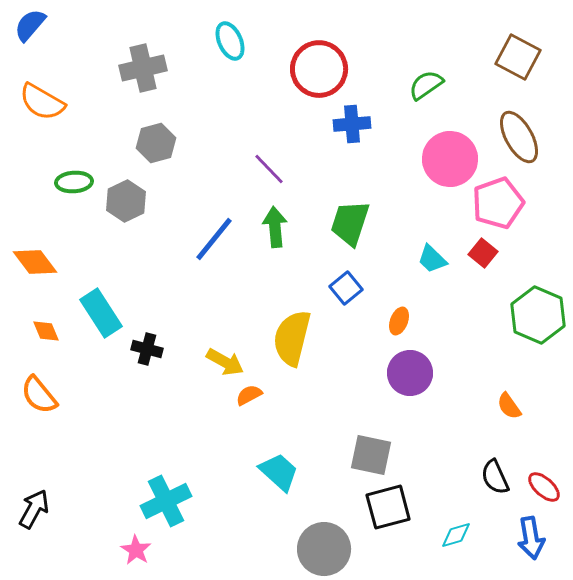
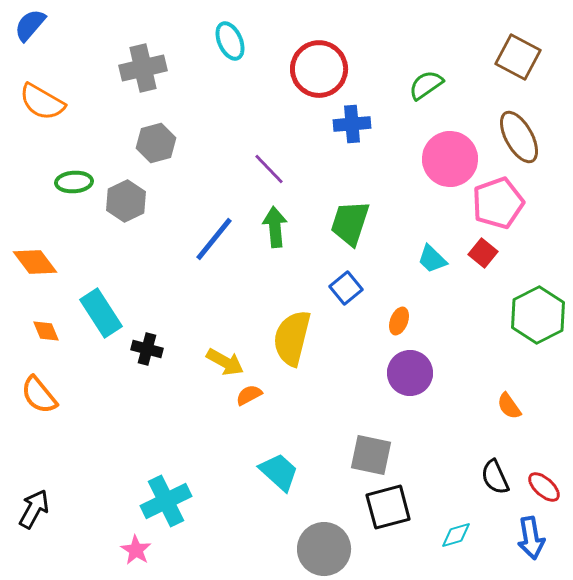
green hexagon at (538, 315): rotated 10 degrees clockwise
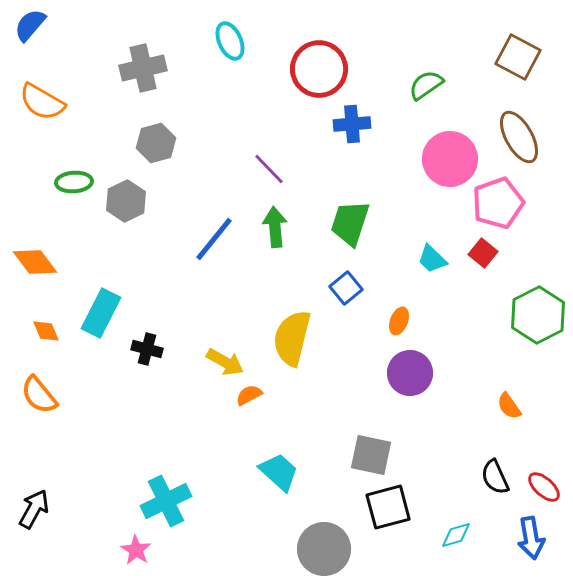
cyan rectangle at (101, 313): rotated 60 degrees clockwise
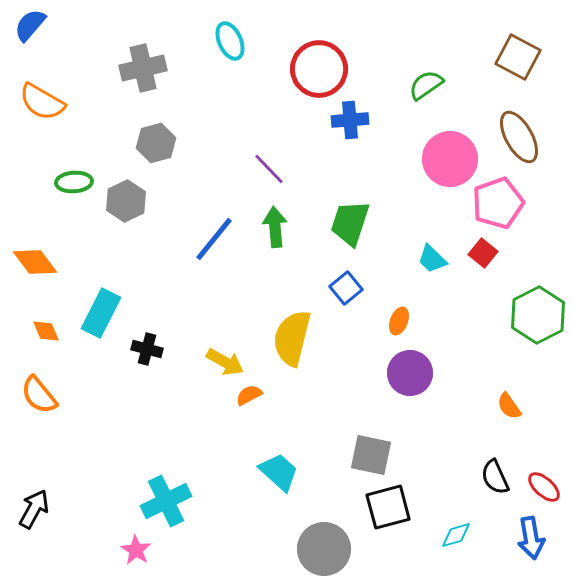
blue cross at (352, 124): moved 2 px left, 4 px up
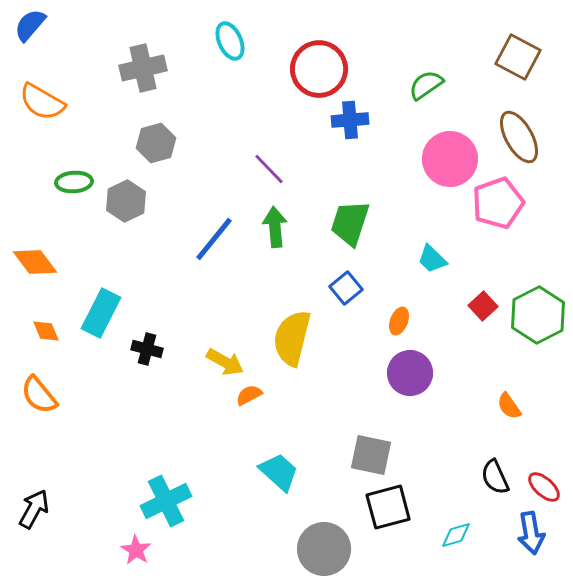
red square at (483, 253): moved 53 px down; rotated 8 degrees clockwise
blue arrow at (531, 538): moved 5 px up
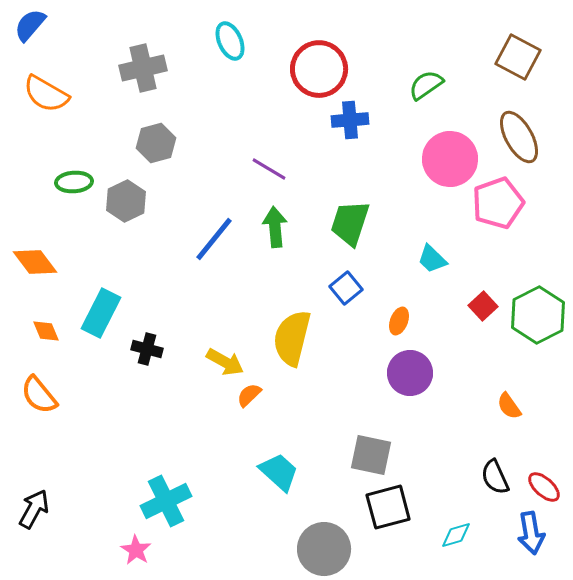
orange semicircle at (42, 102): moved 4 px right, 8 px up
purple line at (269, 169): rotated 15 degrees counterclockwise
orange semicircle at (249, 395): rotated 16 degrees counterclockwise
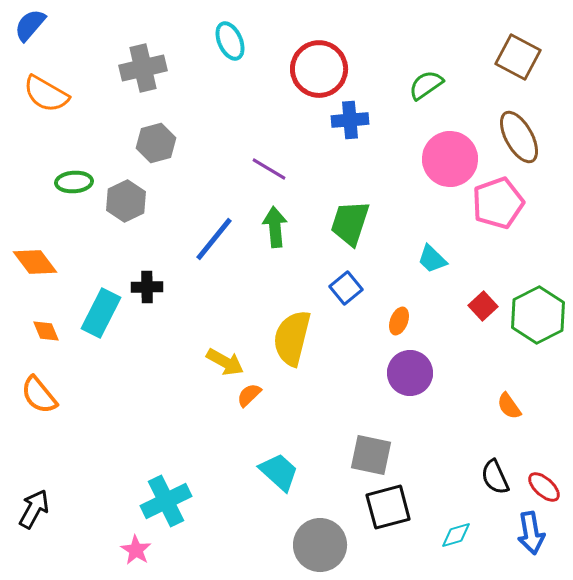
black cross at (147, 349): moved 62 px up; rotated 16 degrees counterclockwise
gray circle at (324, 549): moved 4 px left, 4 px up
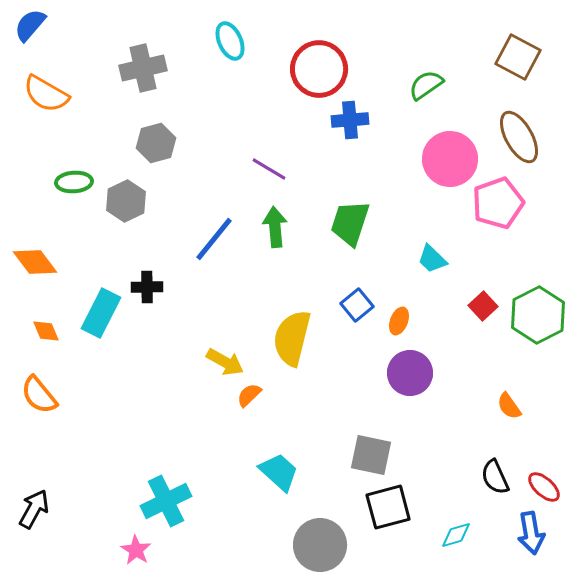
blue square at (346, 288): moved 11 px right, 17 px down
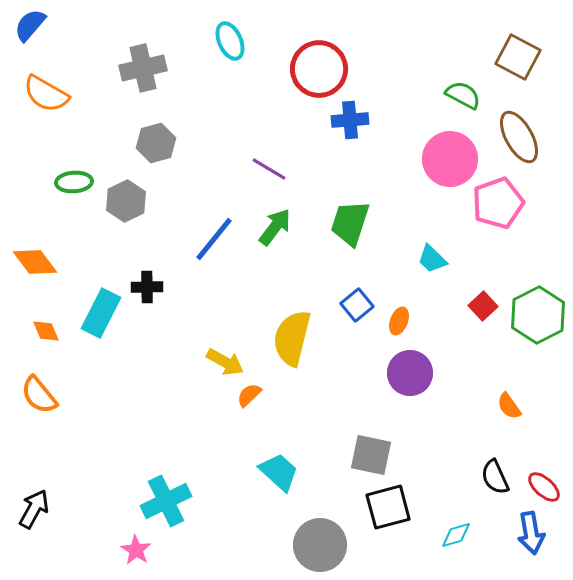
green semicircle at (426, 85): moved 37 px right, 10 px down; rotated 63 degrees clockwise
green arrow at (275, 227): rotated 42 degrees clockwise
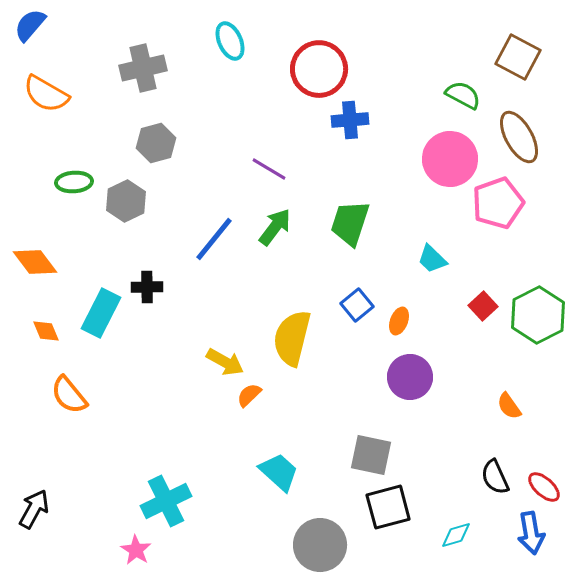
purple circle at (410, 373): moved 4 px down
orange semicircle at (39, 395): moved 30 px right
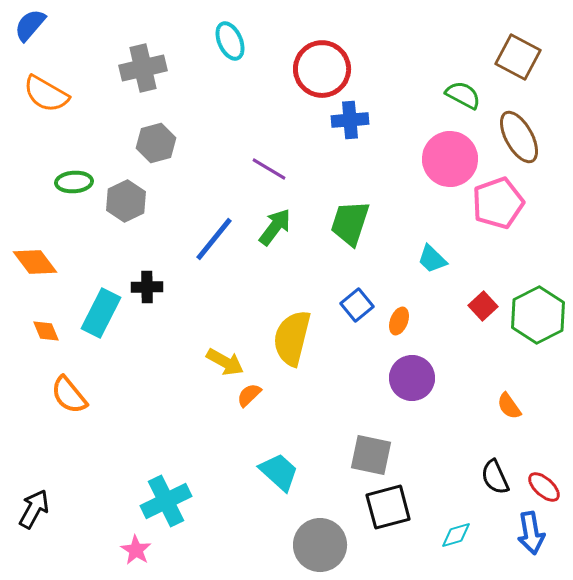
red circle at (319, 69): moved 3 px right
purple circle at (410, 377): moved 2 px right, 1 px down
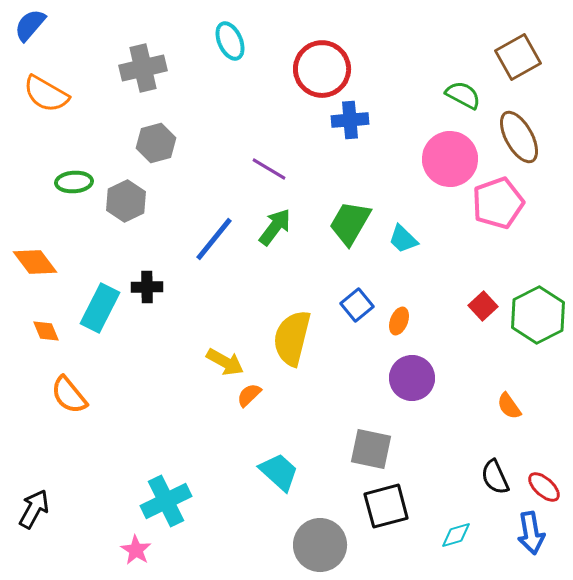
brown square at (518, 57): rotated 33 degrees clockwise
green trapezoid at (350, 223): rotated 12 degrees clockwise
cyan trapezoid at (432, 259): moved 29 px left, 20 px up
cyan rectangle at (101, 313): moved 1 px left, 5 px up
gray square at (371, 455): moved 6 px up
black square at (388, 507): moved 2 px left, 1 px up
